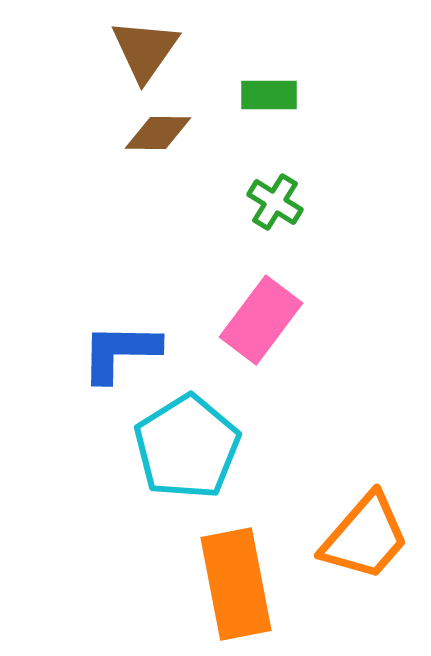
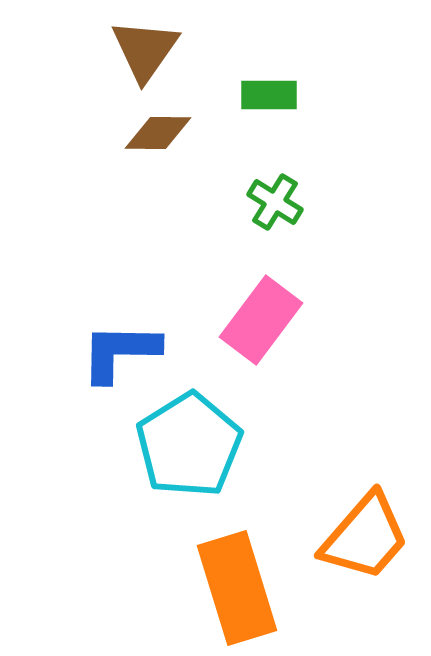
cyan pentagon: moved 2 px right, 2 px up
orange rectangle: moved 1 px right, 4 px down; rotated 6 degrees counterclockwise
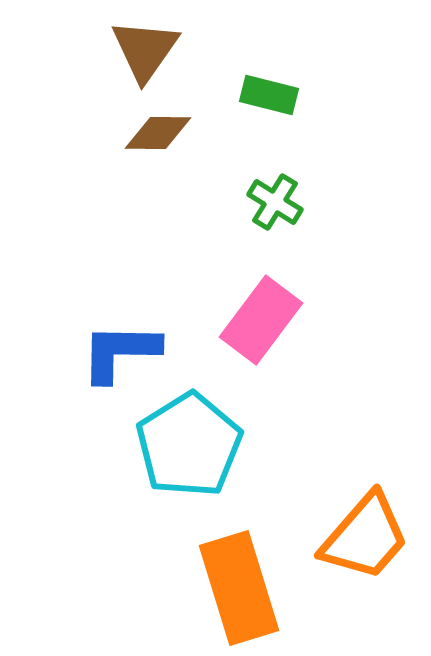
green rectangle: rotated 14 degrees clockwise
orange rectangle: moved 2 px right
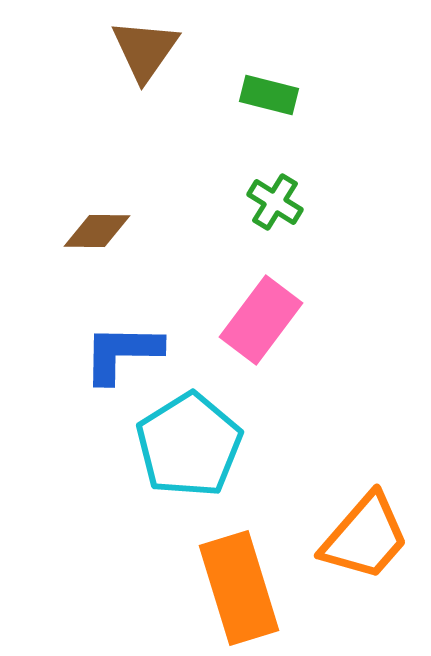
brown diamond: moved 61 px left, 98 px down
blue L-shape: moved 2 px right, 1 px down
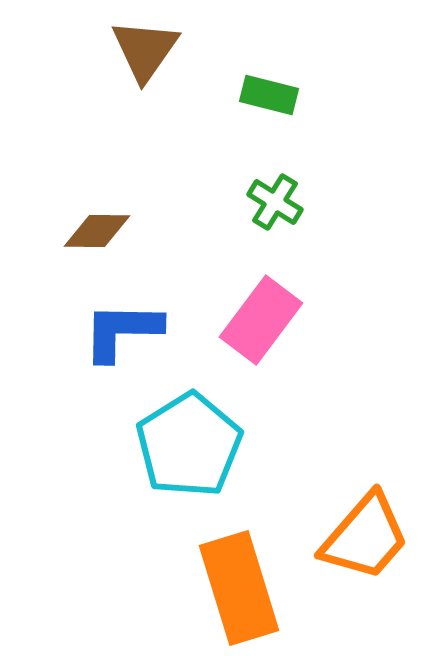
blue L-shape: moved 22 px up
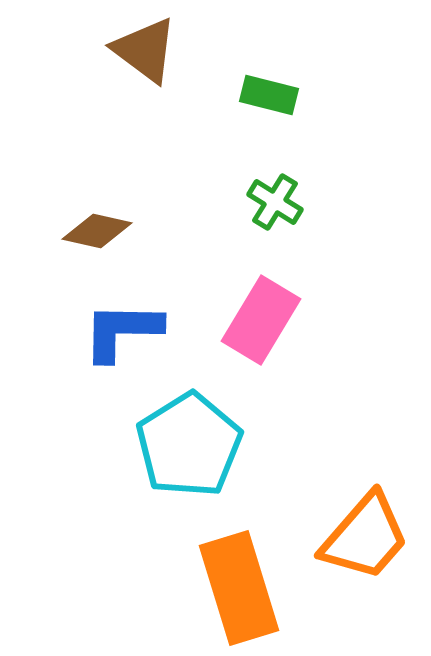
brown triangle: rotated 28 degrees counterclockwise
brown diamond: rotated 12 degrees clockwise
pink rectangle: rotated 6 degrees counterclockwise
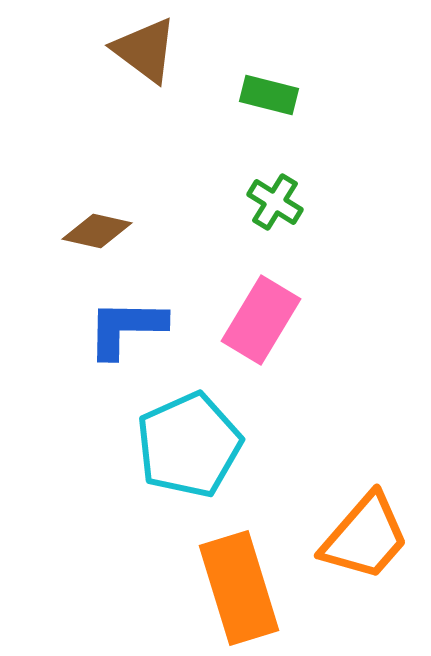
blue L-shape: moved 4 px right, 3 px up
cyan pentagon: rotated 8 degrees clockwise
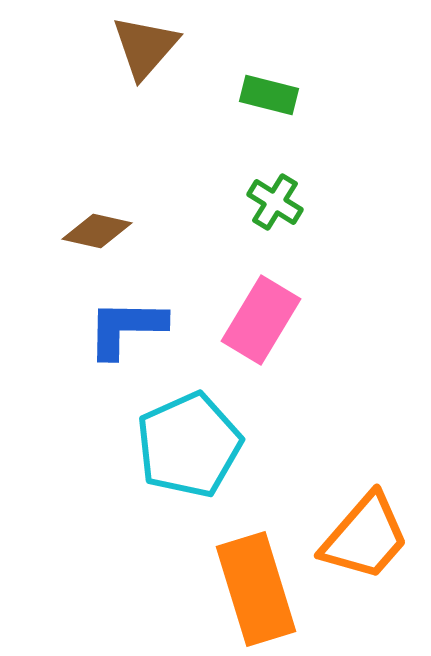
brown triangle: moved 3 px up; rotated 34 degrees clockwise
orange rectangle: moved 17 px right, 1 px down
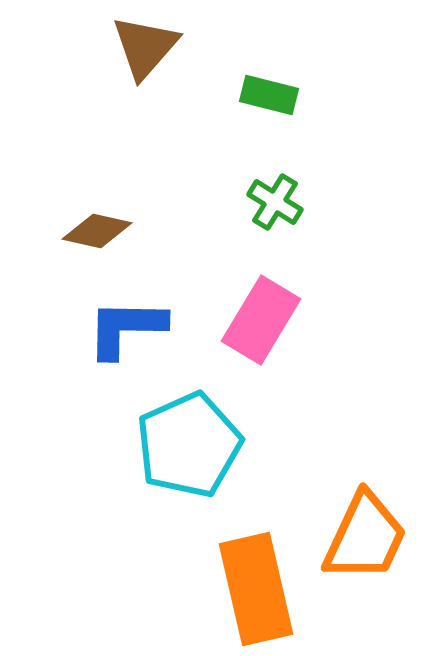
orange trapezoid: rotated 16 degrees counterclockwise
orange rectangle: rotated 4 degrees clockwise
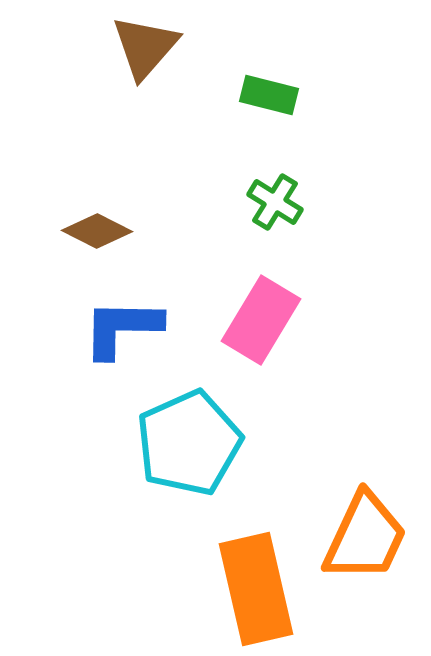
brown diamond: rotated 14 degrees clockwise
blue L-shape: moved 4 px left
cyan pentagon: moved 2 px up
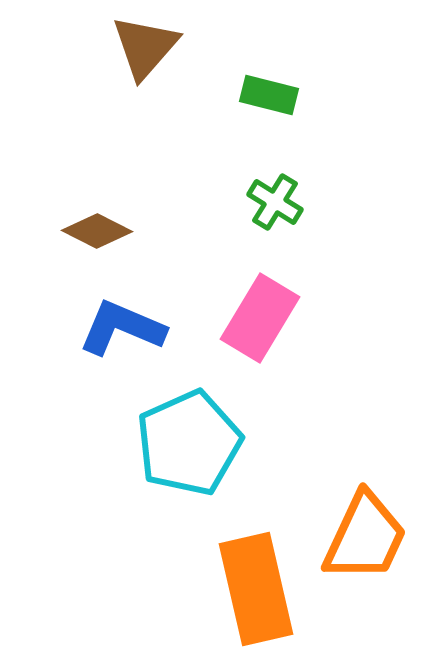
pink rectangle: moved 1 px left, 2 px up
blue L-shape: rotated 22 degrees clockwise
